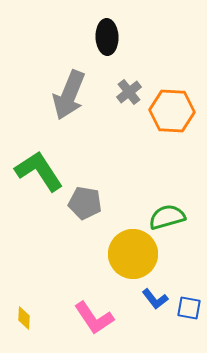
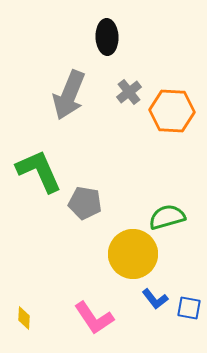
green L-shape: rotated 9 degrees clockwise
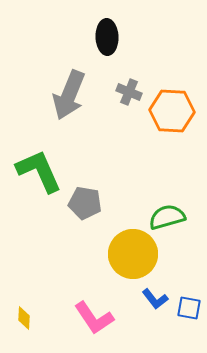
gray cross: rotated 30 degrees counterclockwise
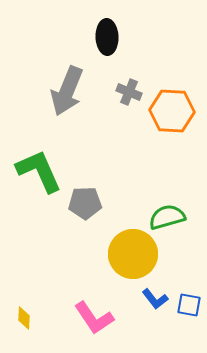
gray arrow: moved 2 px left, 4 px up
gray pentagon: rotated 12 degrees counterclockwise
blue square: moved 3 px up
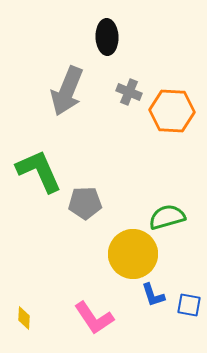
blue L-shape: moved 2 px left, 4 px up; rotated 20 degrees clockwise
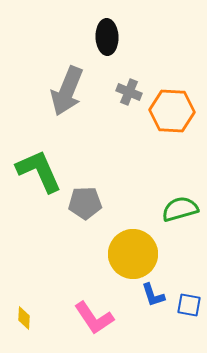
green semicircle: moved 13 px right, 8 px up
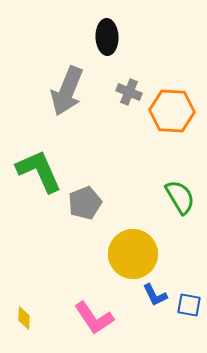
gray pentagon: rotated 20 degrees counterclockwise
green semicircle: moved 12 px up; rotated 75 degrees clockwise
blue L-shape: moved 2 px right; rotated 8 degrees counterclockwise
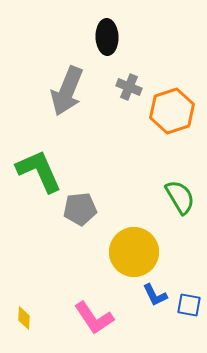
gray cross: moved 5 px up
orange hexagon: rotated 21 degrees counterclockwise
gray pentagon: moved 5 px left, 6 px down; rotated 16 degrees clockwise
yellow circle: moved 1 px right, 2 px up
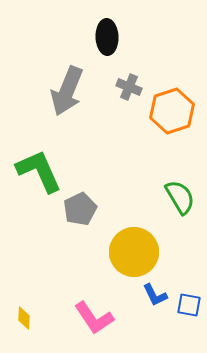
gray pentagon: rotated 20 degrees counterclockwise
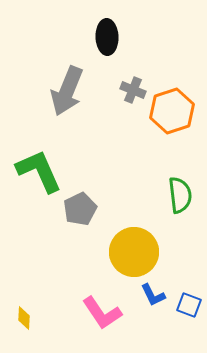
gray cross: moved 4 px right, 3 px down
green semicircle: moved 2 px up; rotated 24 degrees clockwise
blue L-shape: moved 2 px left
blue square: rotated 10 degrees clockwise
pink L-shape: moved 8 px right, 5 px up
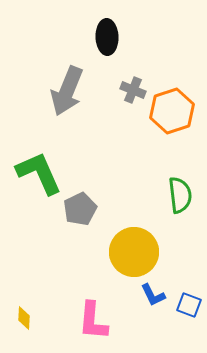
green L-shape: moved 2 px down
pink L-shape: moved 9 px left, 8 px down; rotated 39 degrees clockwise
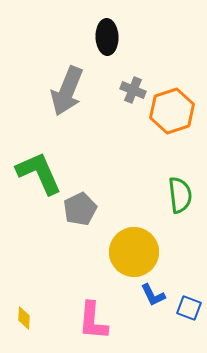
blue square: moved 3 px down
